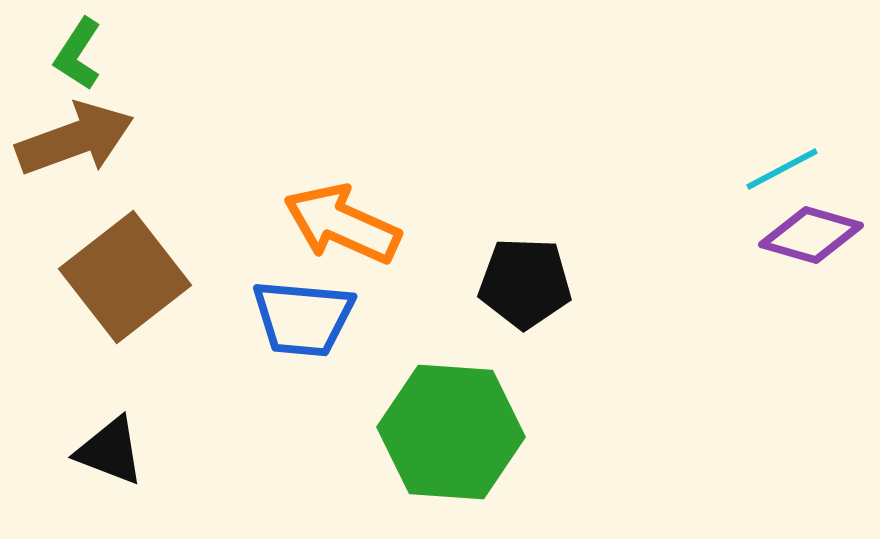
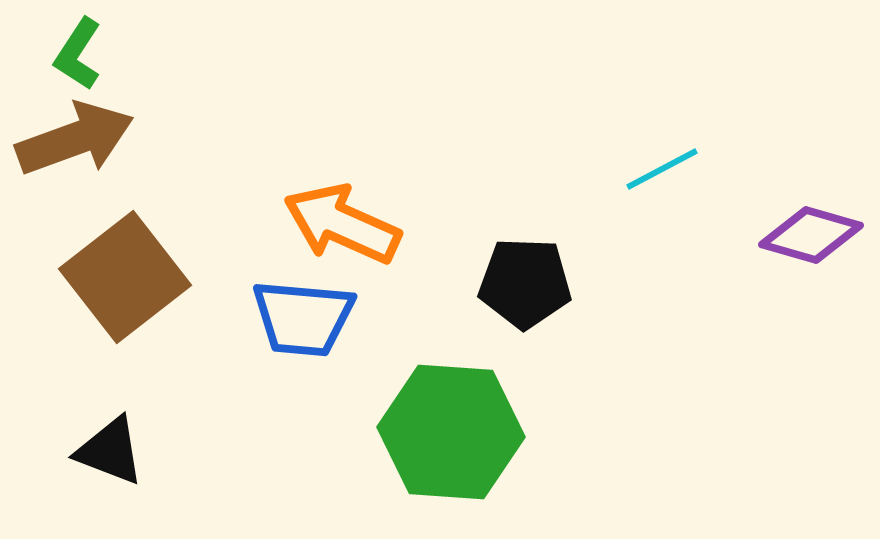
cyan line: moved 120 px left
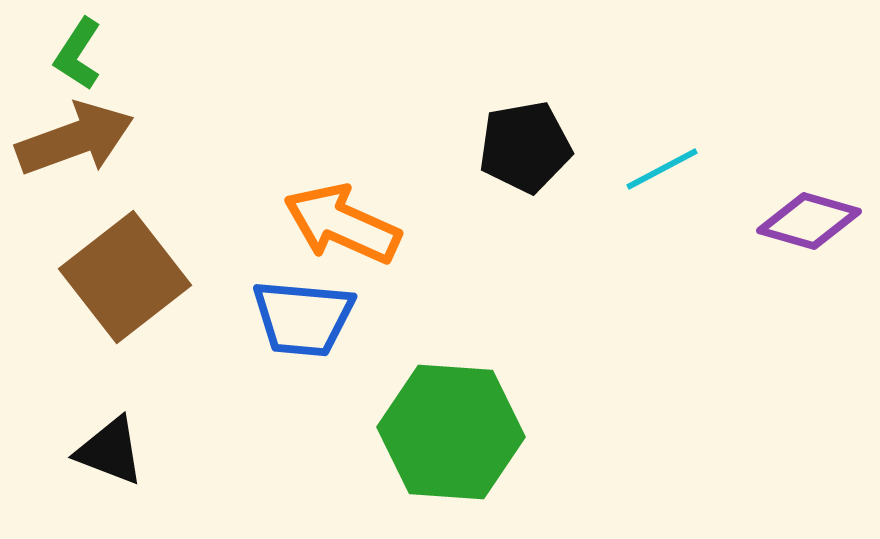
purple diamond: moved 2 px left, 14 px up
black pentagon: moved 136 px up; rotated 12 degrees counterclockwise
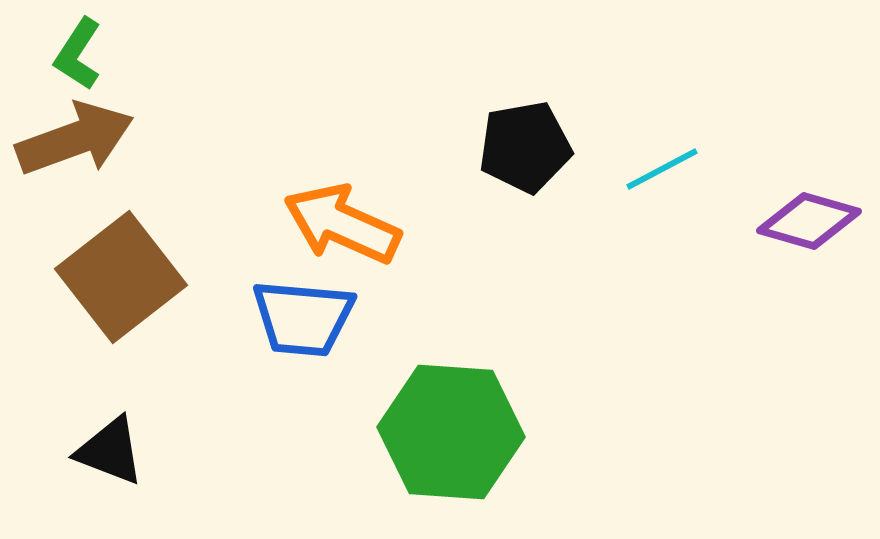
brown square: moved 4 px left
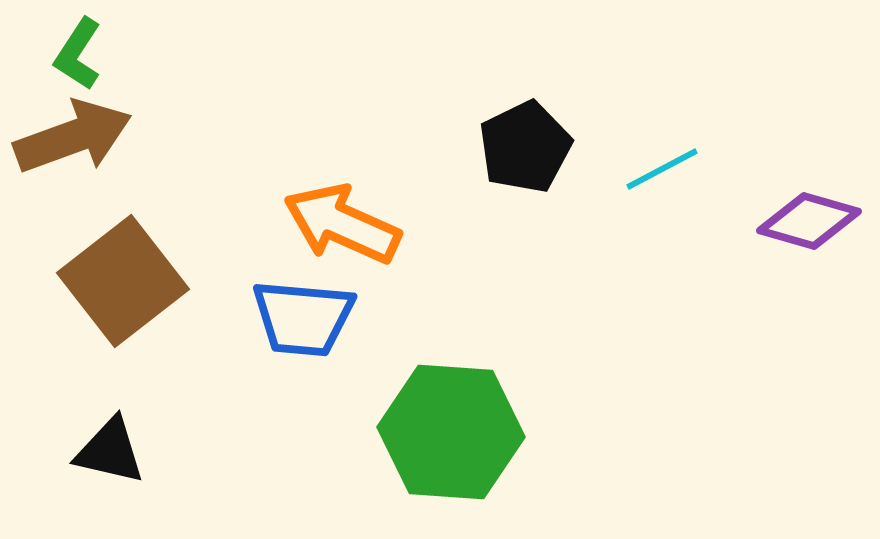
brown arrow: moved 2 px left, 2 px up
black pentagon: rotated 16 degrees counterclockwise
brown square: moved 2 px right, 4 px down
black triangle: rotated 8 degrees counterclockwise
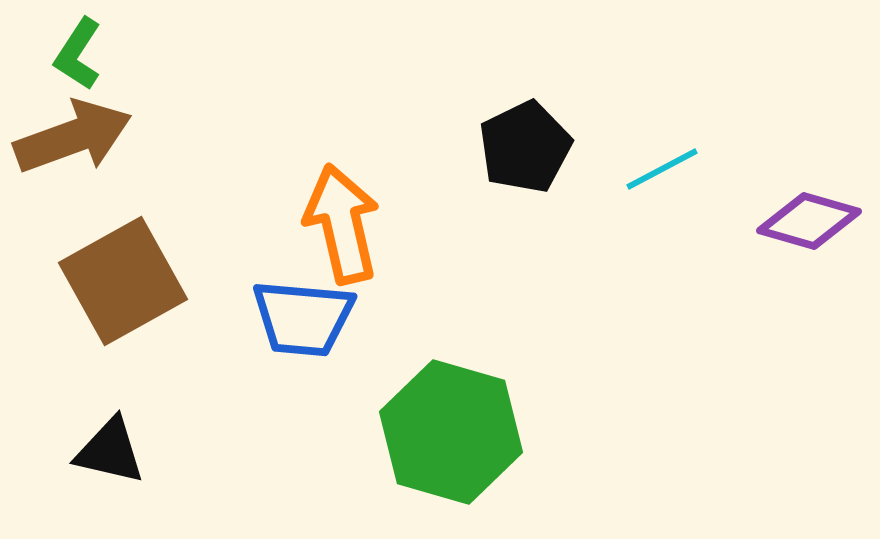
orange arrow: rotated 53 degrees clockwise
brown square: rotated 9 degrees clockwise
green hexagon: rotated 12 degrees clockwise
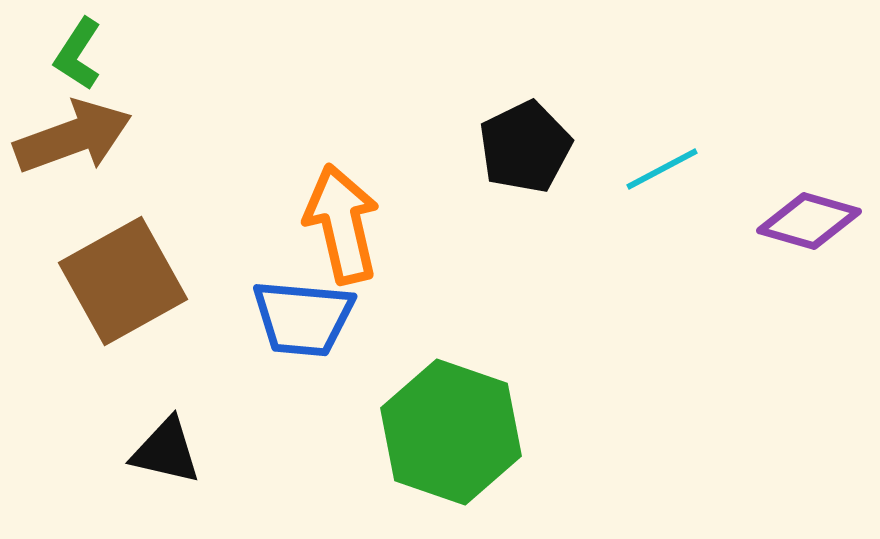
green hexagon: rotated 3 degrees clockwise
black triangle: moved 56 px right
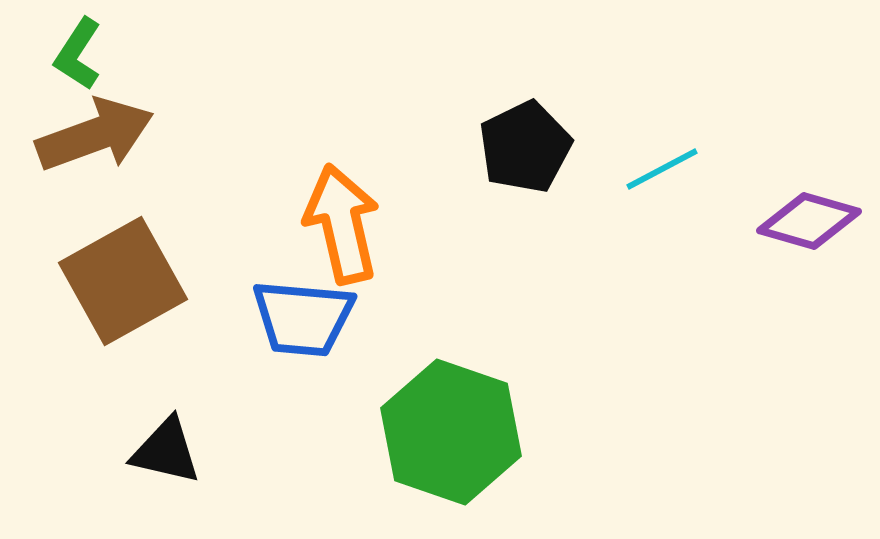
brown arrow: moved 22 px right, 2 px up
